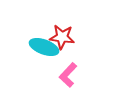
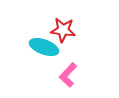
red star: moved 1 px right, 7 px up
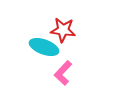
pink L-shape: moved 5 px left, 2 px up
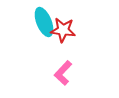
cyan ellipse: moved 25 px up; rotated 48 degrees clockwise
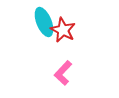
red star: rotated 20 degrees clockwise
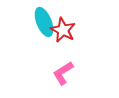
pink L-shape: rotated 15 degrees clockwise
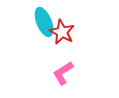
red star: moved 1 px left, 2 px down
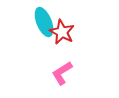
pink L-shape: moved 1 px left
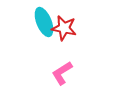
red star: moved 2 px right, 4 px up; rotated 15 degrees counterclockwise
